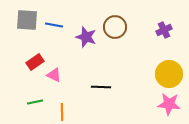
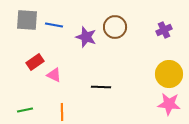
green line: moved 10 px left, 8 px down
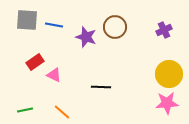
pink star: moved 2 px left, 1 px up; rotated 10 degrees counterclockwise
orange line: rotated 48 degrees counterclockwise
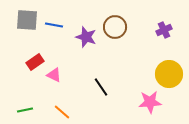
black line: rotated 54 degrees clockwise
pink star: moved 17 px left, 1 px up
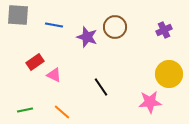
gray square: moved 9 px left, 5 px up
purple star: moved 1 px right
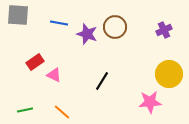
blue line: moved 5 px right, 2 px up
purple star: moved 3 px up
black line: moved 1 px right, 6 px up; rotated 66 degrees clockwise
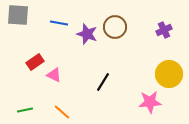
black line: moved 1 px right, 1 px down
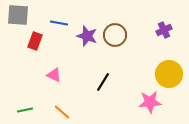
brown circle: moved 8 px down
purple star: moved 2 px down
red rectangle: moved 21 px up; rotated 36 degrees counterclockwise
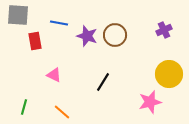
red rectangle: rotated 30 degrees counterclockwise
pink star: rotated 10 degrees counterclockwise
green line: moved 1 px left, 3 px up; rotated 63 degrees counterclockwise
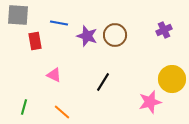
yellow circle: moved 3 px right, 5 px down
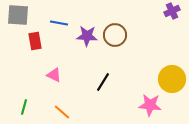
purple cross: moved 8 px right, 19 px up
purple star: rotated 15 degrees counterclockwise
pink star: moved 3 px down; rotated 20 degrees clockwise
